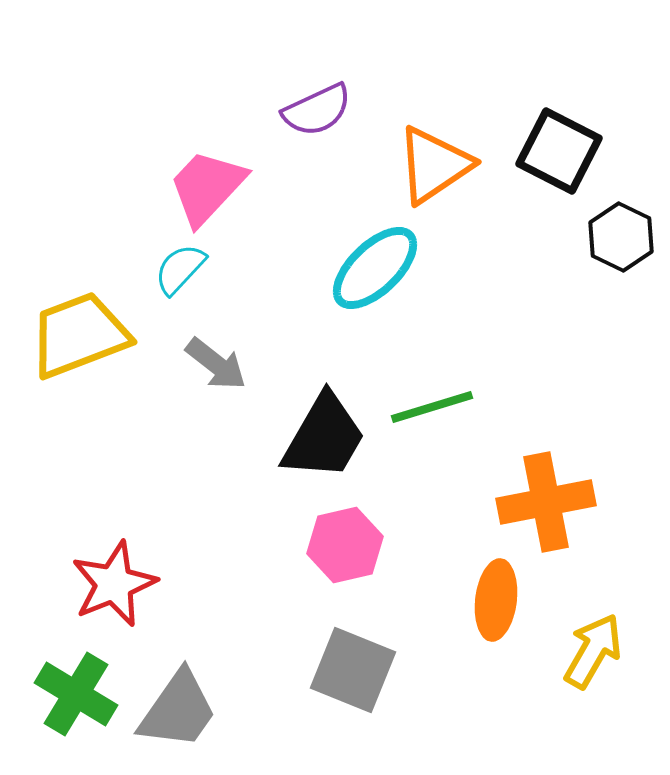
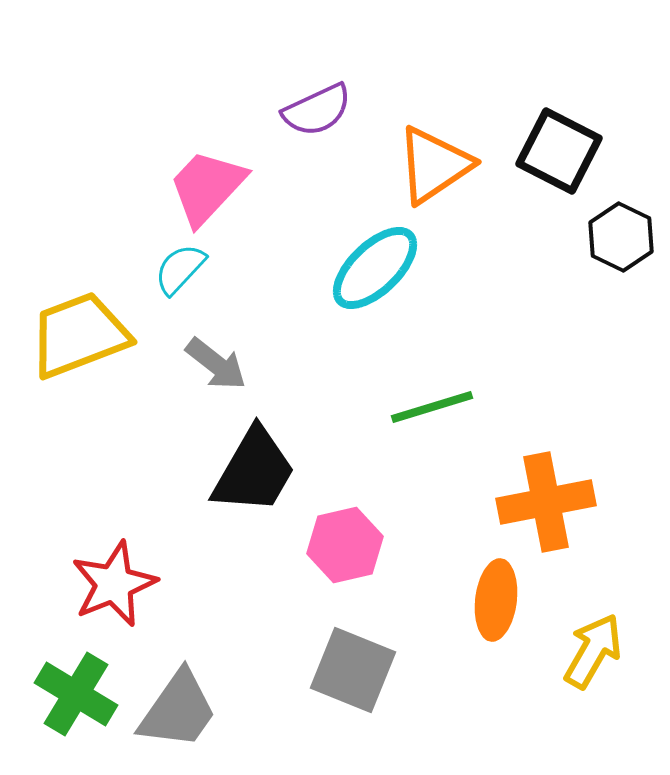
black trapezoid: moved 70 px left, 34 px down
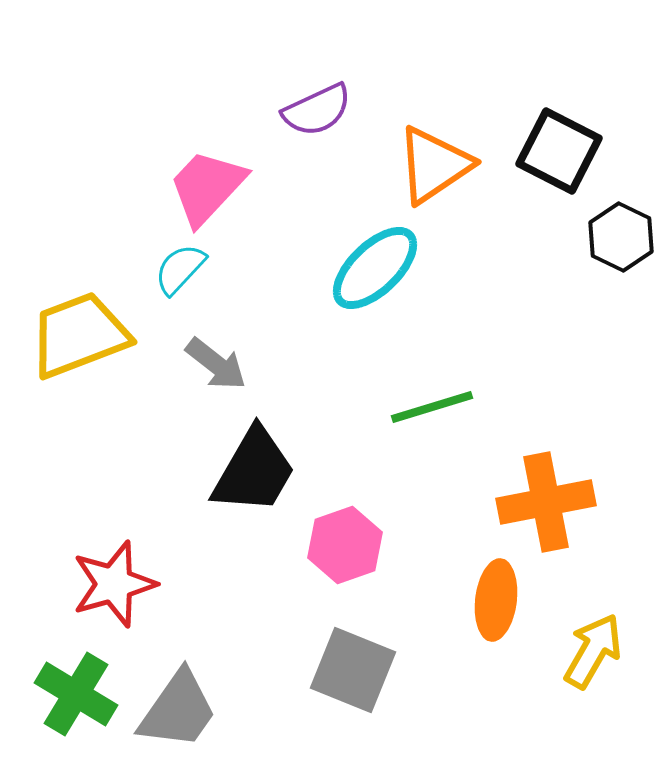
pink hexagon: rotated 6 degrees counterclockwise
red star: rotated 6 degrees clockwise
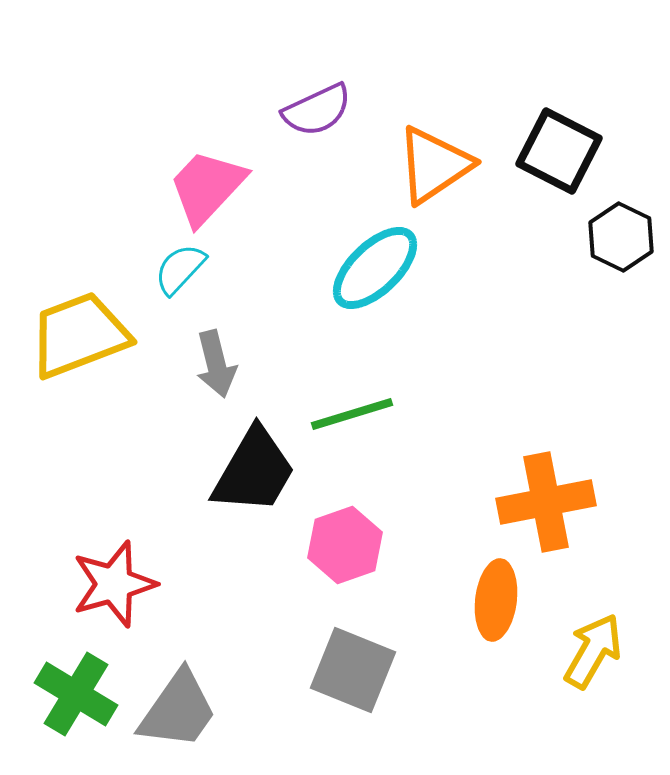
gray arrow: rotated 38 degrees clockwise
green line: moved 80 px left, 7 px down
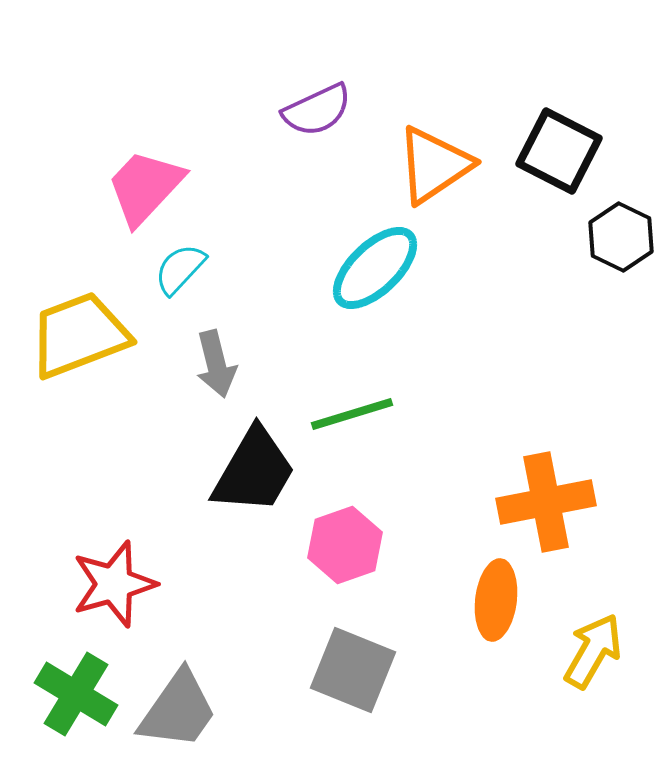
pink trapezoid: moved 62 px left
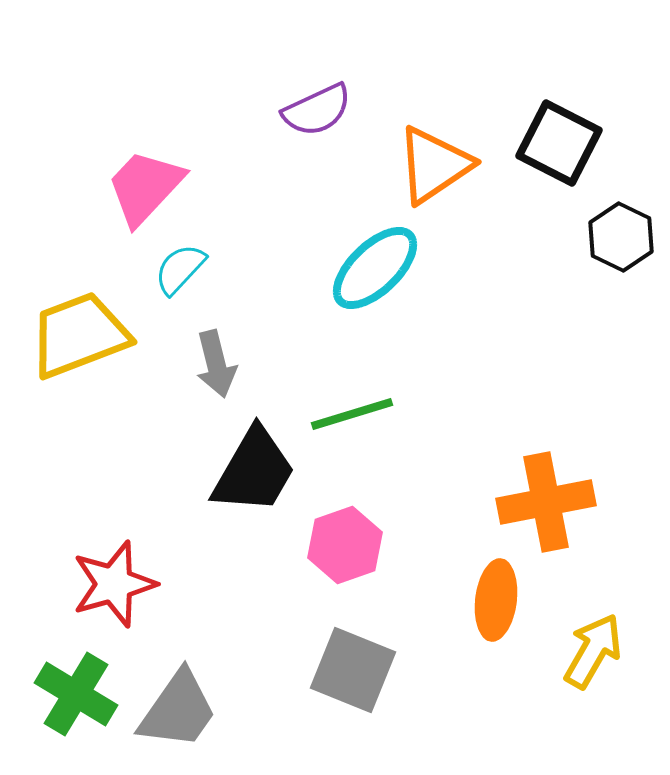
black square: moved 8 px up
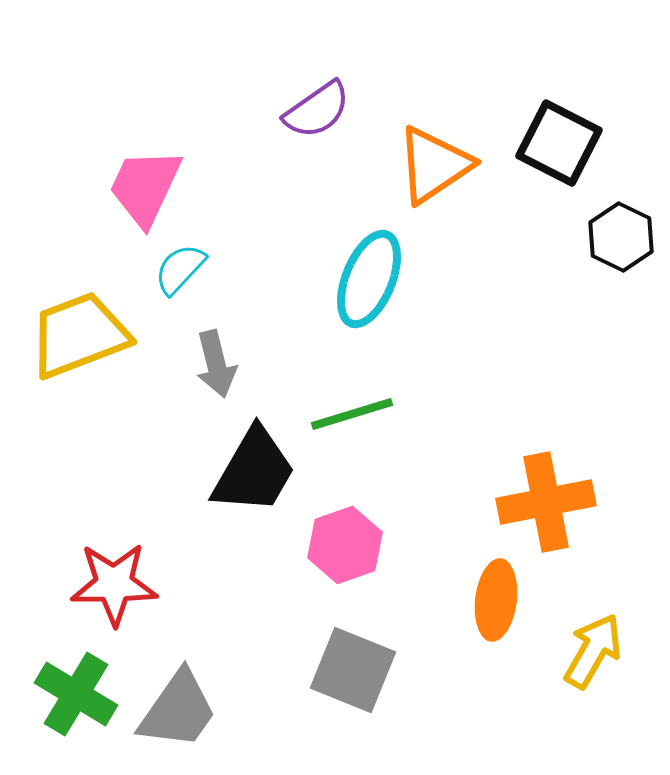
purple semicircle: rotated 10 degrees counterclockwise
pink trapezoid: rotated 18 degrees counterclockwise
cyan ellipse: moved 6 px left, 11 px down; rotated 24 degrees counterclockwise
red star: rotated 16 degrees clockwise
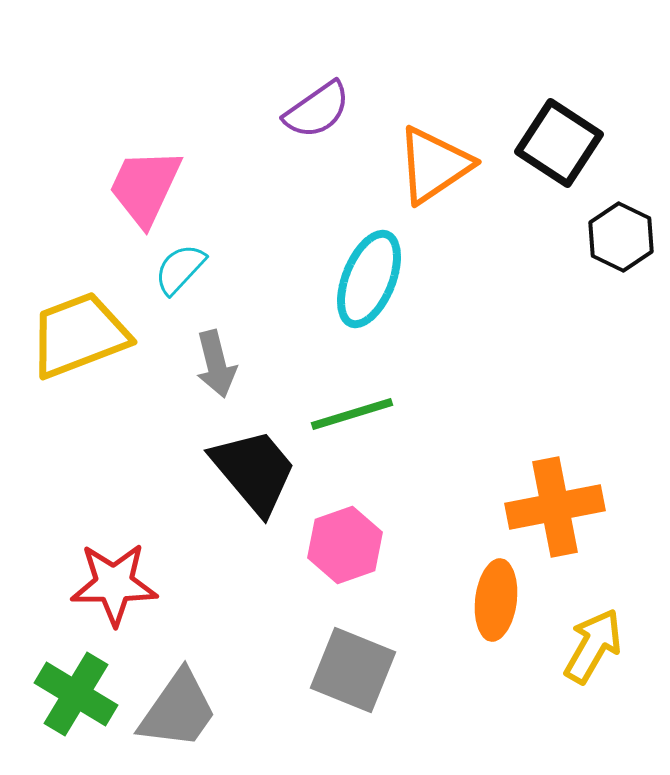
black square: rotated 6 degrees clockwise
black trapezoid: rotated 70 degrees counterclockwise
orange cross: moved 9 px right, 5 px down
yellow arrow: moved 5 px up
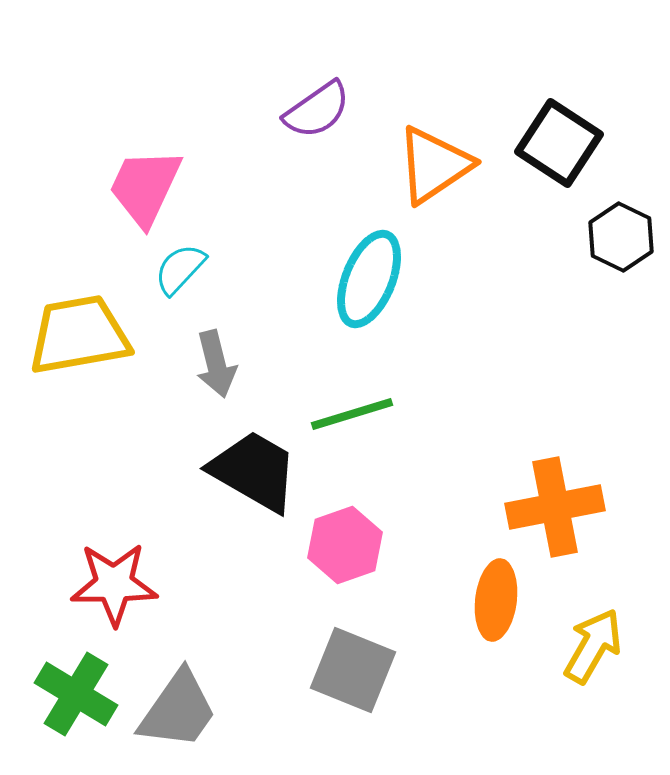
yellow trapezoid: rotated 11 degrees clockwise
black trapezoid: rotated 20 degrees counterclockwise
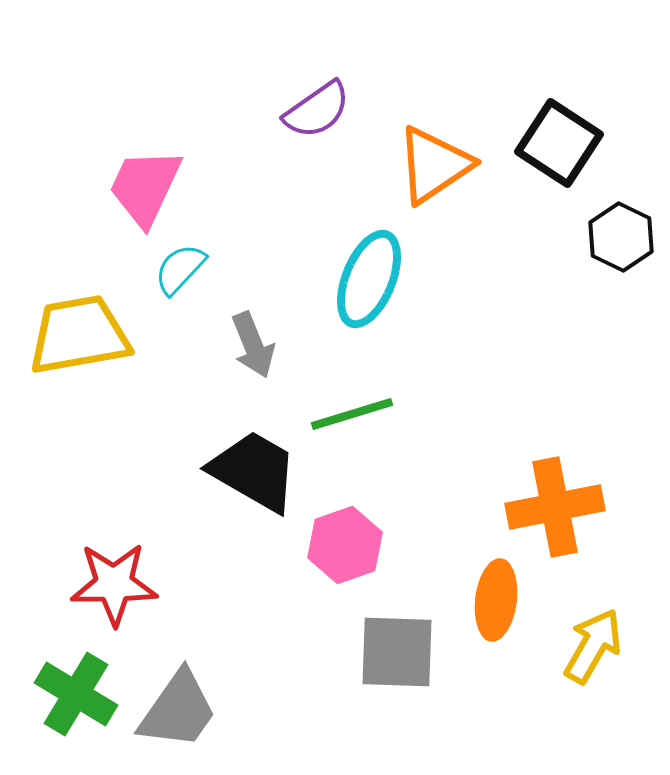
gray arrow: moved 37 px right, 19 px up; rotated 8 degrees counterclockwise
gray square: moved 44 px right, 18 px up; rotated 20 degrees counterclockwise
